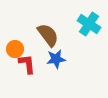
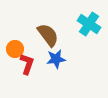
red L-shape: rotated 25 degrees clockwise
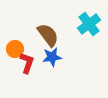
cyan cross: rotated 20 degrees clockwise
blue star: moved 4 px left, 2 px up
red L-shape: moved 1 px up
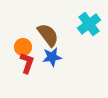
orange circle: moved 8 px right, 2 px up
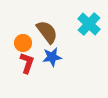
cyan cross: rotated 10 degrees counterclockwise
brown semicircle: moved 1 px left, 3 px up
orange circle: moved 4 px up
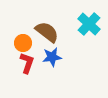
brown semicircle: rotated 15 degrees counterclockwise
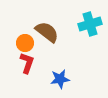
cyan cross: moved 1 px right; rotated 30 degrees clockwise
orange circle: moved 2 px right
blue star: moved 8 px right, 22 px down
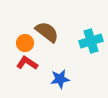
cyan cross: moved 1 px right, 17 px down
red L-shape: rotated 75 degrees counterclockwise
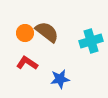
orange circle: moved 10 px up
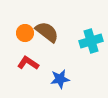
red L-shape: moved 1 px right
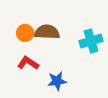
brown semicircle: rotated 35 degrees counterclockwise
blue star: moved 3 px left, 2 px down
